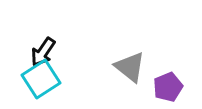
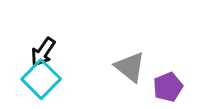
cyan square: rotated 12 degrees counterclockwise
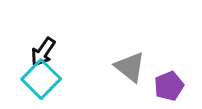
purple pentagon: moved 1 px right, 1 px up
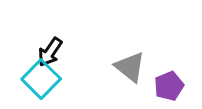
black arrow: moved 7 px right
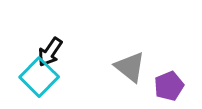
cyan square: moved 2 px left, 2 px up
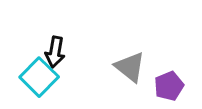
black arrow: moved 5 px right; rotated 24 degrees counterclockwise
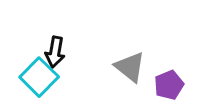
purple pentagon: moved 1 px up
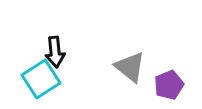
black arrow: rotated 16 degrees counterclockwise
cyan square: moved 2 px right, 2 px down; rotated 12 degrees clockwise
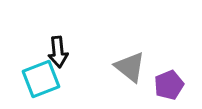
black arrow: moved 3 px right
cyan square: rotated 12 degrees clockwise
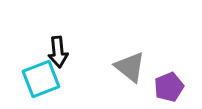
purple pentagon: moved 2 px down
